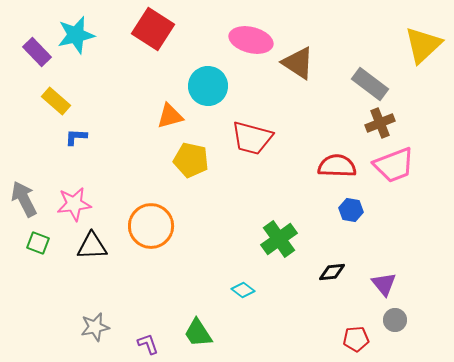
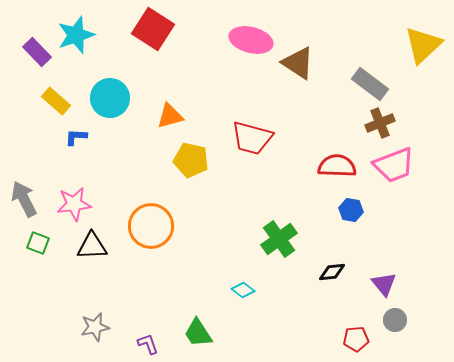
cyan star: rotated 6 degrees counterclockwise
cyan circle: moved 98 px left, 12 px down
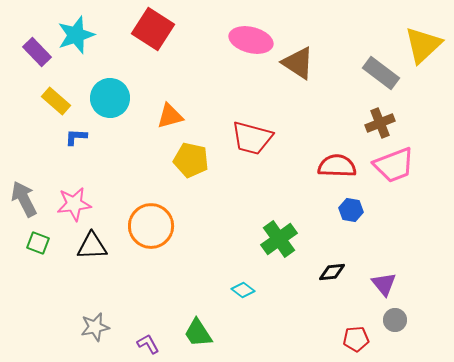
gray rectangle: moved 11 px right, 11 px up
purple L-shape: rotated 10 degrees counterclockwise
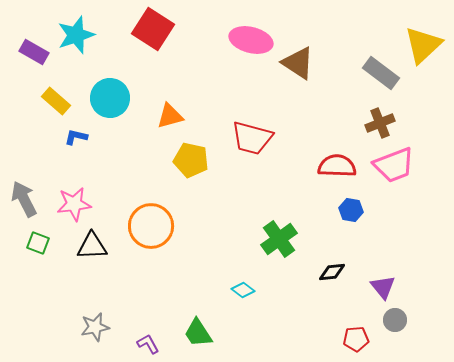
purple rectangle: moved 3 px left; rotated 16 degrees counterclockwise
blue L-shape: rotated 10 degrees clockwise
purple triangle: moved 1 px left, 3 px down
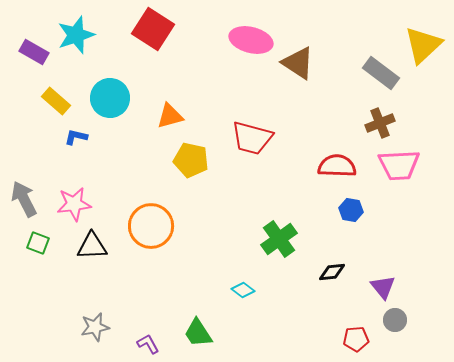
pink trapezoid: moved 5 px right; rotated 18 degrees clockwise
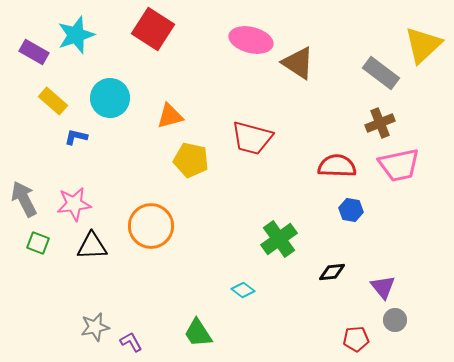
yellow rectangle: moved 3 px left
pink trapezoid: rotated 9 degrees counterclockwise
purple L-shape: moved 17 px left, 2 px up
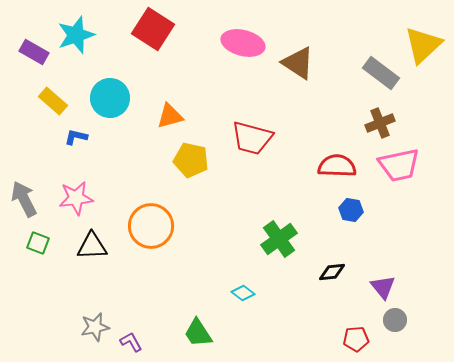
pink ellipse: moved 8 px left, 3 px down
pink star: moved 2 px right, 6 px up
cyan diamond: moved 3 px down
